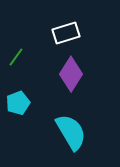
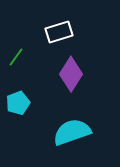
white rectangle: moved 7 px left, 1 px up
cyan semicircle: moved 1 px right; rotated 78 degrees counterclockwise
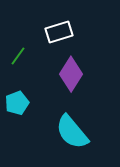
green line: moved 2 px right, 1 px up
cyan pentagon: moved 1 px left
cyan semicircle: rotated 111 degrees counterclockwise
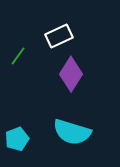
white rectangle: moved 4 px down; rotated 8 degrees counterclockwise
cyan pentagon: moved 36 px down
cyan semicircle: rotated 33 degrees counterclockwise
